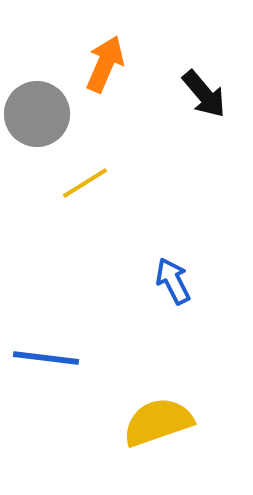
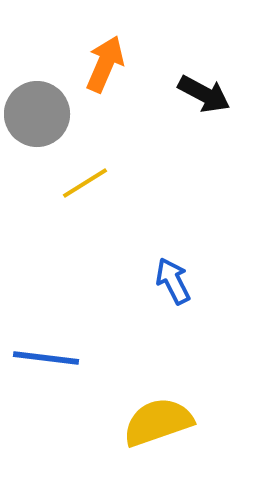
black arrow: rotated 22 degrees counterclockwise
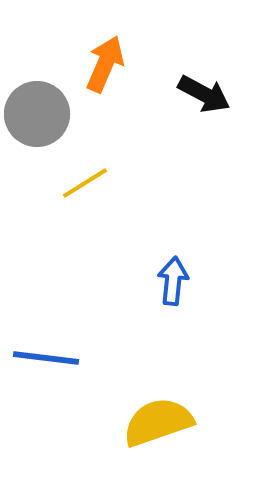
blue arrow: rotated 33 degrees clockwise
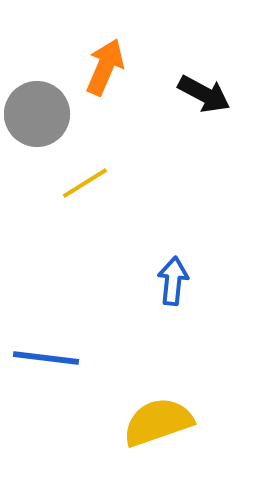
orange arrow: moved 3 px down
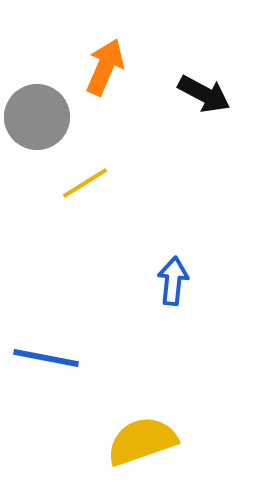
gray circle: moved 3 px down
blue line: rotated 4 degrees clockwise
yellow semicircle: moved 16 px left, 19 px down
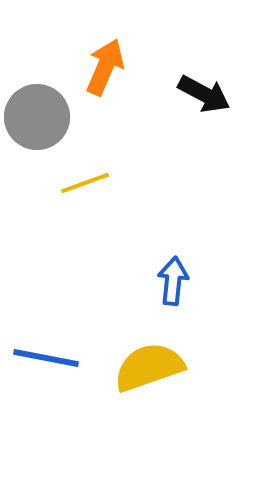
yellow line: rotated 12 degrees clockwise
yellow semicircle: moved 7 px right, 74 px up
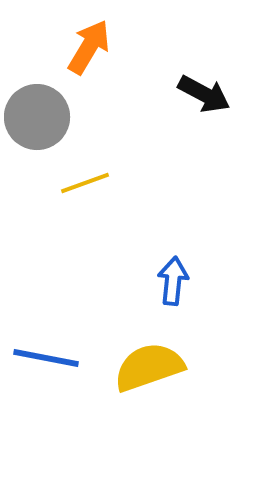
orange arrow: moved 16 px left, 20 px up; rotated 8 degrees clockwise
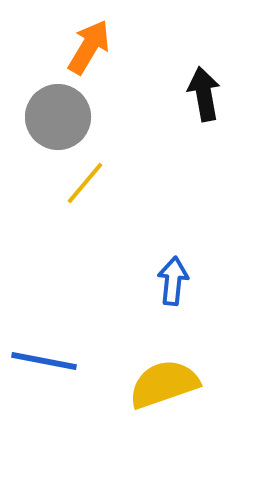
black arrow: rotated 128 degrees counterclockwise
gray circle: moved 21 px right
yellow line: rotated 30 degrees counterclockwise
blue line: moved 2 px left, 3 px down
yellow semicircle: moved 15 px right, 17 px down
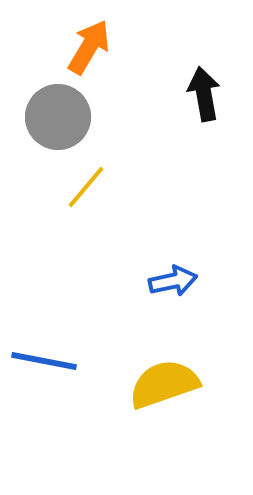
yellow line: moved 1 px right, 4 px down
blue arrow: rotated 72 degrees clockwise
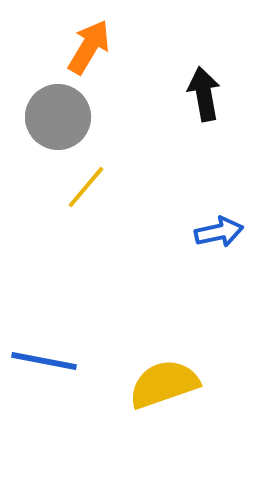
blue arrow: moved 46 px right, 49 px up
